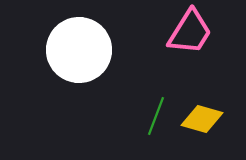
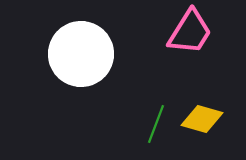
white circle: moved 2 px right, 4 px down
green line: moved 8 px down
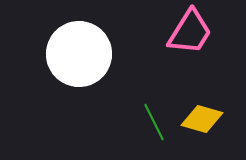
white circle: moved 2 px left
green line: moved 2 px left, 2 px up; rotated 48 degrees counterclockwise
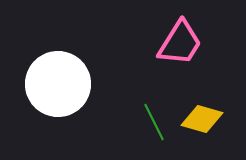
pink trapezoid: moved 10 px left, 11 px down
white circle: moved 21 px left, 30 px down
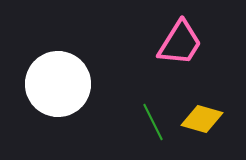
green line: moved 1 px left
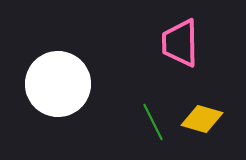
pink trapezoid: rotated 147 degrees clockwise
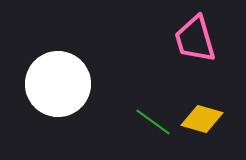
pink trapezoid: moved 15 px right, 4 px up; rotated 15 degrees counterclockwise
green line: rotated 27 degrees counterclockwise
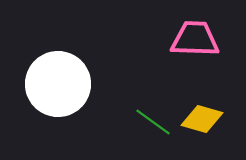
pink trapezoid: rotated 108 degrees clockwise
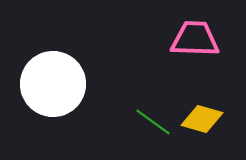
white circle: moved 5 px left
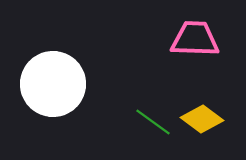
yellow diamond: rotated 21 degrees clockwise
